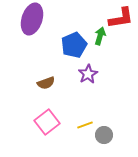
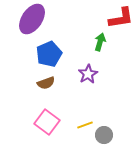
purple ellipse: rotated 16 degrees clockwise
green arrow: moved 6 px down
blue pentagon: moved 25 px left, 9 px down
pink square: rotated 15 degrees counterclockwise
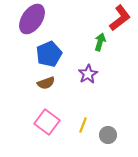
red L-shape: moved 1 px left; rotated 28 degrees counterclockwise
yellow line: moved 2 px left; rotated 49 degrees counterclockwise
gray circle: moved 4 px right
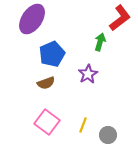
blue pentagon: moved 3 px right
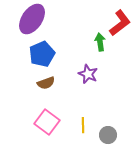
red L-shape: moved 5 px down
green arrow: rotated 24 degrees counterclockwise
blue pentagon: moved 10 px left
purple star: rotated 18 degrees counterclockwise
yellow line: rotated 21 degrees counterclockwise
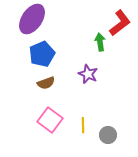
pink square: moved 3 px right, 2 px up
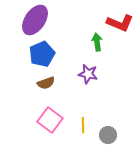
purple ellipse: moved 3 px right, 1 px down
red L-shape: rotated 60 degrees clockwise
green arrow: moved 3 px left
purple star: rotated 12 degrees counterclockwise
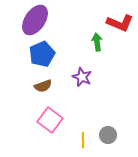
purple star: moved 6 px left, 3 px down; rotated 12 degrees clockwise
brown semicircle: moved 3 px left, 3 px down
yellow line: moved 15 px down
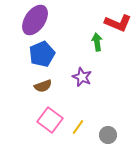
red L-shape: moved 2 px left
yellow line: moved 5 px left, 13 px up; rotated 35 degrees clockwise
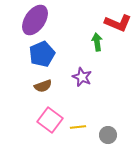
yellow line: rotated 49 degrees clockwise
